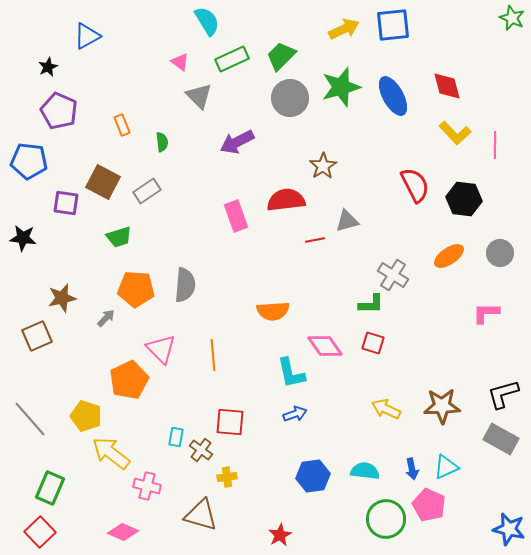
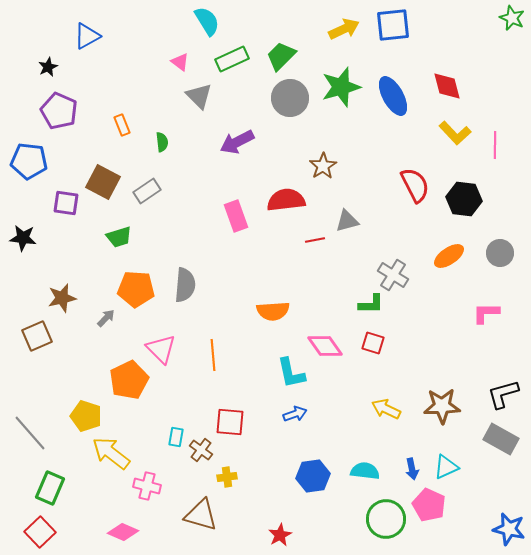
gray line at (30, 419): moved 14 px down
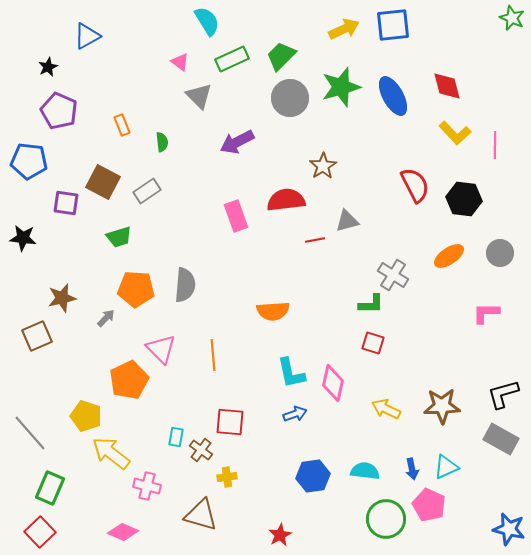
pink diamond at (325, 346): moved 8 px right, 37 px down; rotated 48 degrees clockwise
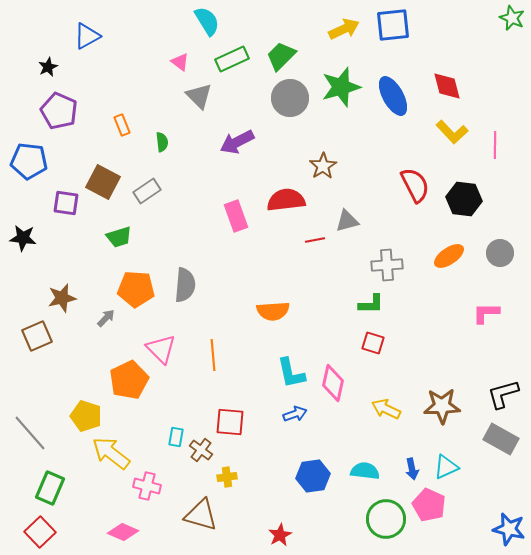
yellow L-shape at (455, 133): moved 3 px left, 1 px up
gray cross at (393, 275): moved 6 px left, 10 px up; rotated 36 degrees counterclockwise
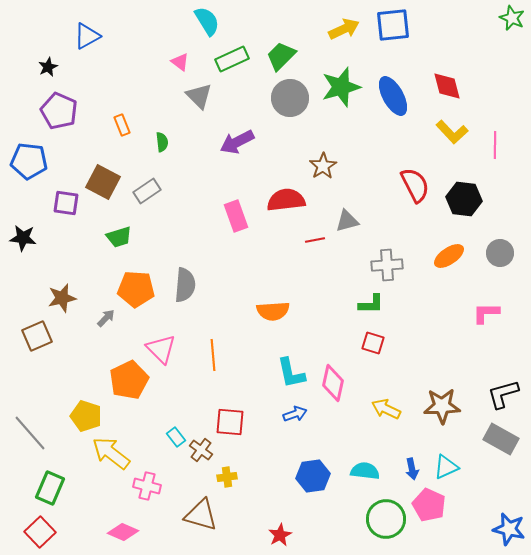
cyan rectangle at (176, 437): rotated 48 degrees counterclockwise
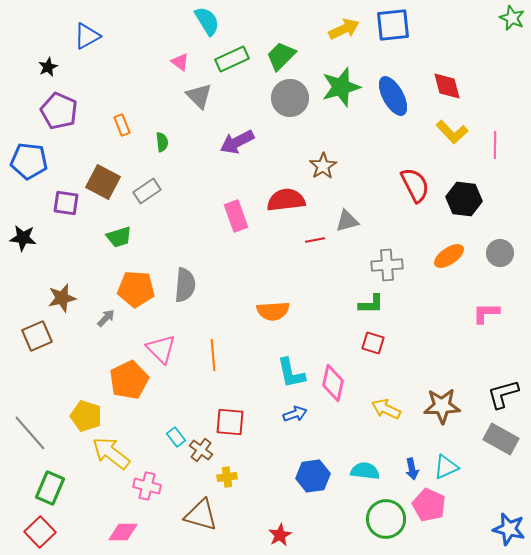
pink diamond at (123, 532): rotated 24 degrees counterclockwise
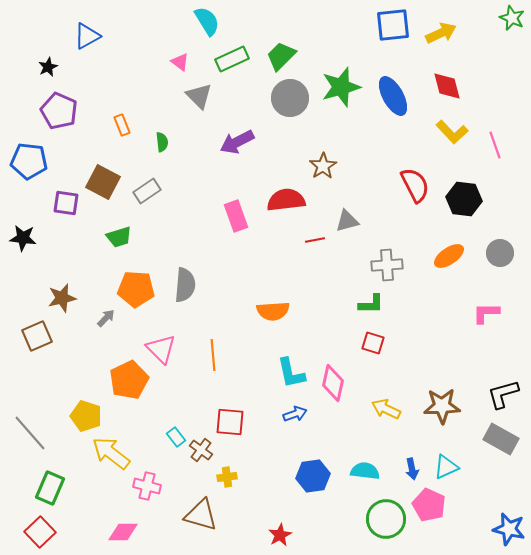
yellow arrow at (344, 29): moved 97 px right, 4 px down
pink line at (495, 145): rotated 20 degrees counterclockwise
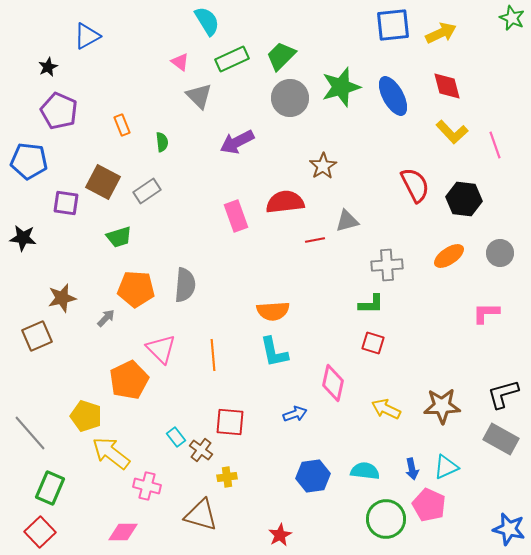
red semicircle at (286, 200): moved 1 px left, 2 px down
cyan L-shape at (291, 373): moved 17 px left, 21 px up
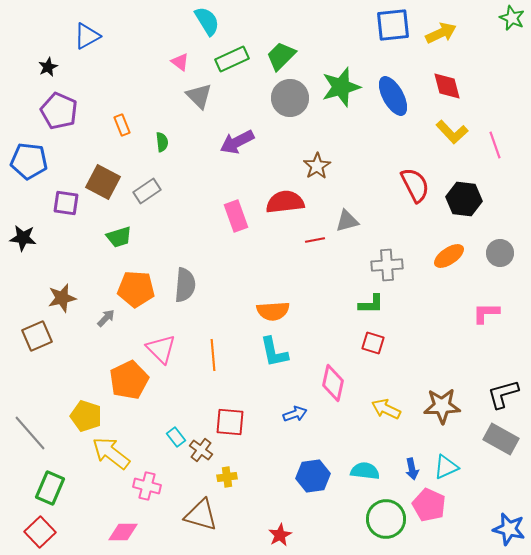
brown star at (323, 166): moved 6 px left
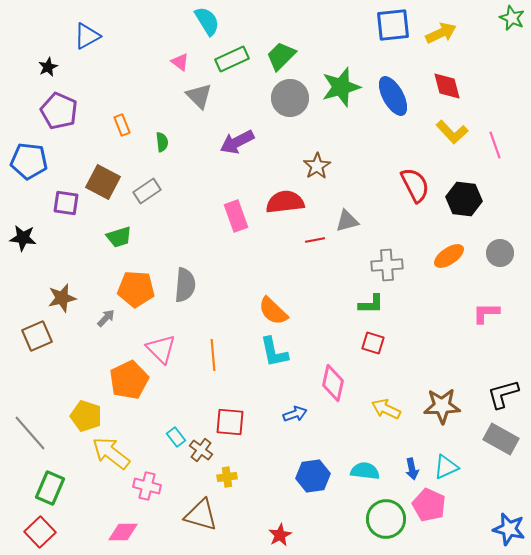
orange semicircle at (273, 311): rotated 48 degrees clockwise
